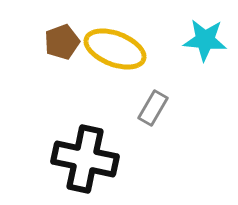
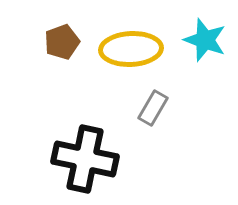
cyan star: rotated 15 degrees clockwise
yellow ellipse: moved 16 px right; rotated 24 degrees counterclockwise
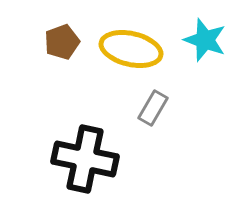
yellow ellipse: rotated 16 degrees clockwise
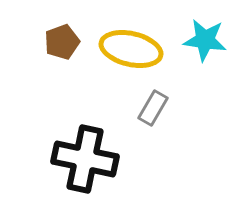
cyan star: rotated 12 degrees counterclockwise
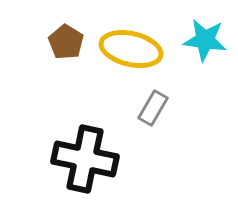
brown pentagon: moved 4 px right; rotated 20 degrees counterclockwise
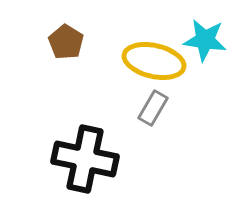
yellow ellipse: moved 23 px right, 12 px down
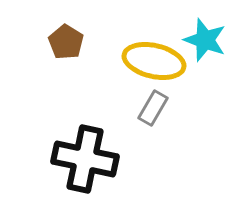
cyan star: rotated 12 degrees clockwise
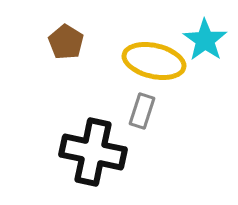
cyan star: rotated 15 degrees clockwise
gray rectangle: moved 11 px left, 3 px down; rotated 12 degrees counterclockwise
black cross: moved 8 px right, 7 px up
